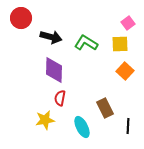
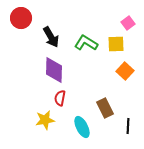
black arrow: rotated 45 degrees clockwise
yellow square: moved 4 px left
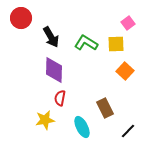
black line: moved 5 px down; rotated 42 degrees clockwise
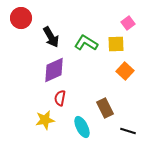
purple diamond: rotated 64 degrees clockwise
black line: rotated 63 degrees clockwise
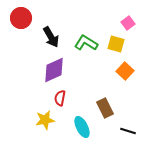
yellow square: rotated 18 degrees clockwise
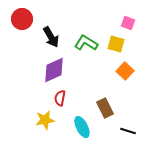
red circle: moved 1 px right, 1 px down
pink square: rotated 32 degrees counterclockwise
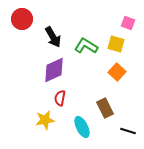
black arrow: moved 2 px right
green L-shape: moved 3 px down
orange square: moved 8 px left, 1 px down
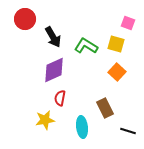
red circle: moved 3 px right
cyan ellipse: rotated 20 degrees clockwise
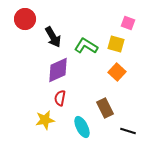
purple diamond: moved 4 px right
cyan ellipse: rotated 20 degrees counterclockwise
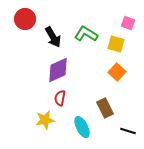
green L-shape: moved 12 px up
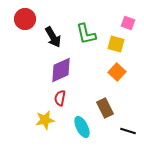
green L-shape: rotated 135 degrees counterclockwise
purple diamond: moved 3 px right
